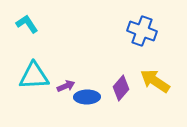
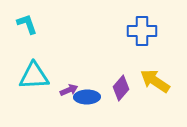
cyan L-shape: rotated 15 degrees clockwise
blue cross: rotated 20 degrees counterclockwise
purple arrow: moved 3 px right, 4 px down
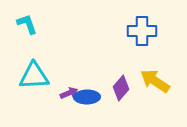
purple arrow: moved 3 px down
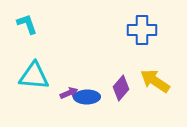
blue cross: moved 1 px up
cyan triangle: rotated 8 degrees clockwise
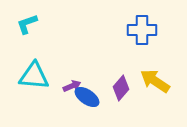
cyan L-shape: rotated 90 degrees counterclockwise
purple arrow: moved 3 px right, 7 px up
blue ellipse: rotated 35 degrees clockwise
